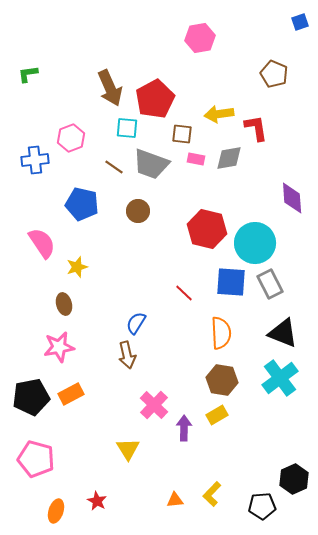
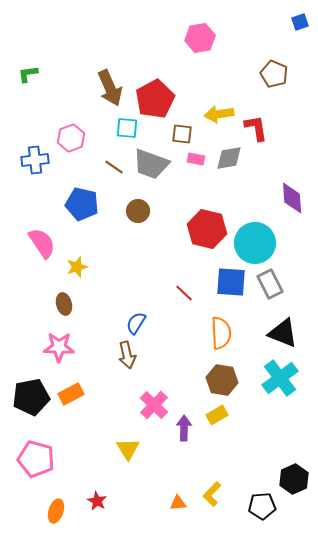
pink star at (59, 347): rotated 12 degrees clockwise
orange triangle at (175, 500): moved 3 px right, 3 px down
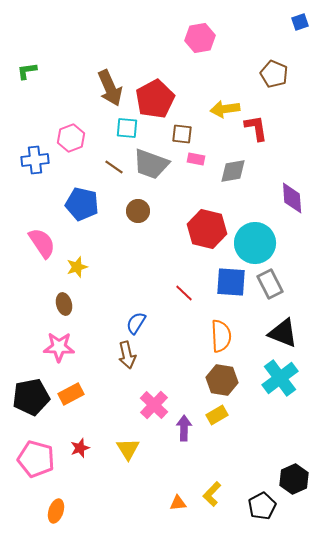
green L-shape at (28, 74): moved 1 px left, 3 px up
yellow arrow at (219, 114): moved 6 px right, 5 px up
gray diamond at (229, 158): moved 4 px right, 13 px down
orange semicircle at (221, 333): moved 3 px down
red star at (97, 501): moved 17 px left, 53 px up; rotated 24 degrees clockwise
black pentagon at (262, 506): rotated 24 degrees counterclockwise
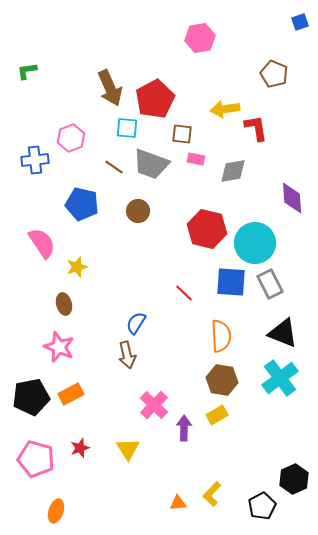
pink star at (59, 347): rotated 20 degrees clockwise
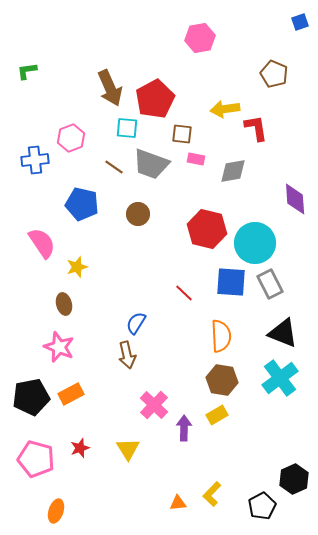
purple diamond at (292, 198): moved 3 px right, 1 px down
brown circle at (138, 211): moved 3 px down
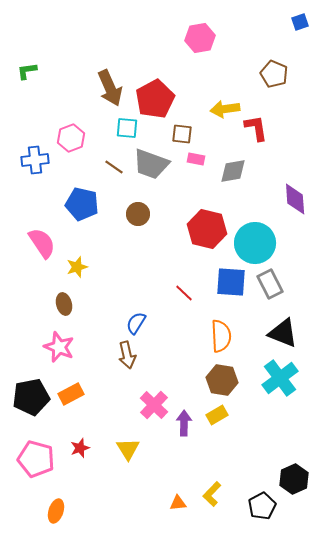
purple arrow at (184, 428): moved 5 px up
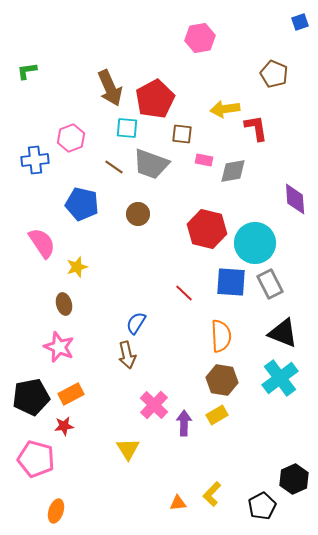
pink rectangle at (196, 159): moved 8 px right, 1 px down
red star at (80, 448): moved 16 px left, 22 px up; rotated 12 degrees clockwise
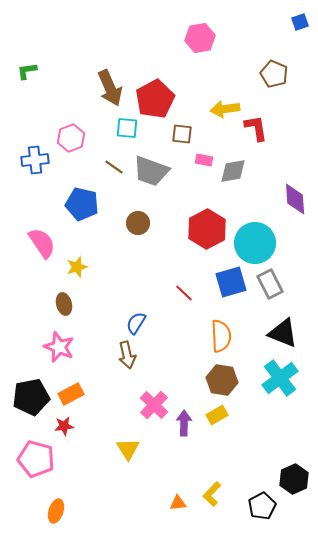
gray trapezoid at (151, 164): moved 7 px down
brown circle at (138, 214): moved 9 px down
red hexagon at (207, 229): rotated 18 degrees clockwise
blue square at (231, 282): rotated 20 degrees counterclockwise
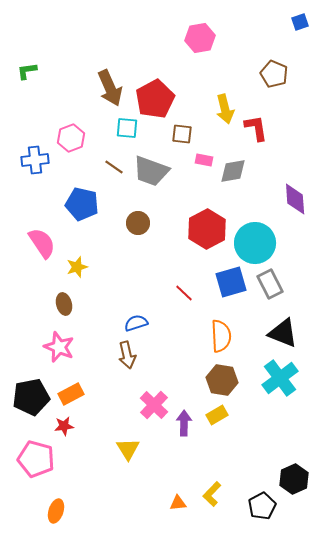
yellow arrow at (225, 109): rotated 96 degrees counterclockwise
blue semicircle at (136, 323): rotated 40 degrees clockwise
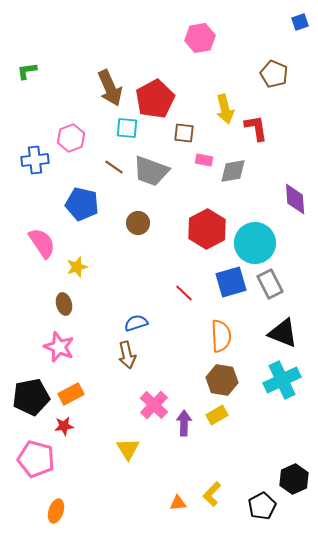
brown square at (182, 134): moved 2 px right, 1 px up
cyan cross at (280, 378): moved 2 px right, 2 px down; rotated 12 degrees clockwise
